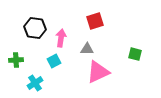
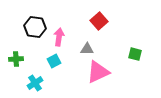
red square: moved 4 px right; rotated 24 degrees counterclockwise
black hexagon: moved 1 px up
pink arrow: moved 2 px left, 1 px up
green cross: moved 1 px up
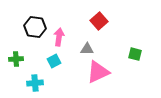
cyan cross: rotated 28 degrees clockwise
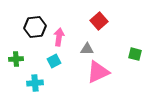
black hexagon: rotated 15 degrees counterclockwise
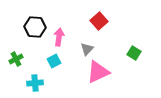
black hexagon: rotated 10 degrees clockwise
gray triangle: rotated 48 degrees counterclockwise
green square: moved 1 px left, 1 px up; rotated 16 degrees clockwise
green cross: rotated 24 degrees counterclockwise
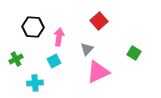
black hexagon: moved 2 px left
